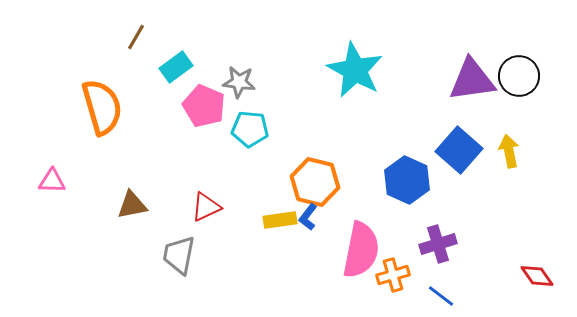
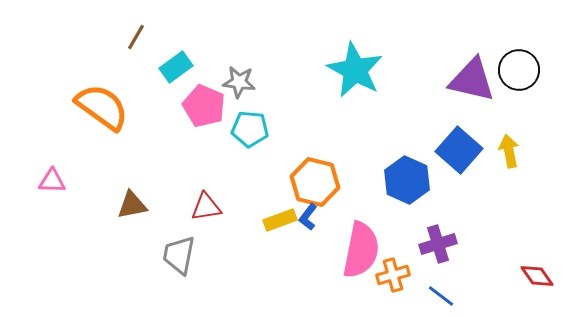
black circle: moved 6 px up
purple triangle: rotated 21 degrees clockwise
orange semicircle: rotated 38 degrees counterclockwise
red triangle: rotated 16 degrees clockwise
yellow rectangle: rotated 12 degrees counterclockwise
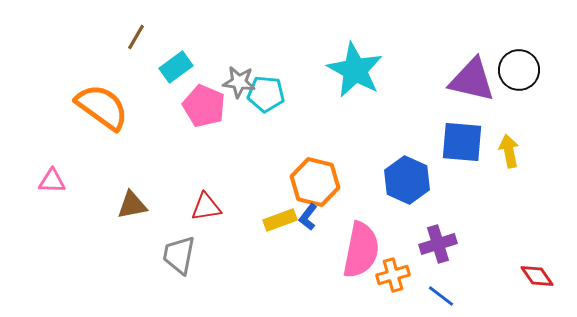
cyan pentagon: moved 16 px right, 35 px up
blue square: moved 3 px right, 8 px up; rotated 36 degrees counterclockwise
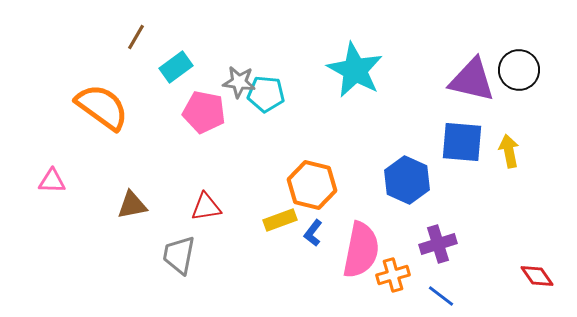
pink pentagon: moved 6 px down; rotated 12 degrees counterclockwise
orange hexagon: moved 3 px left, 3 px down
blue L-shape: moved 5 px right, 16 px down
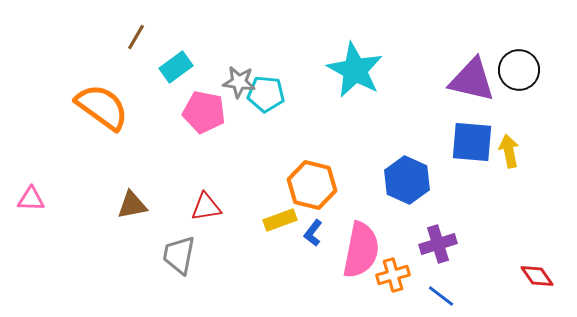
blue square: moved 10 px right
pink triangle: moved 21 px left, 18 px down
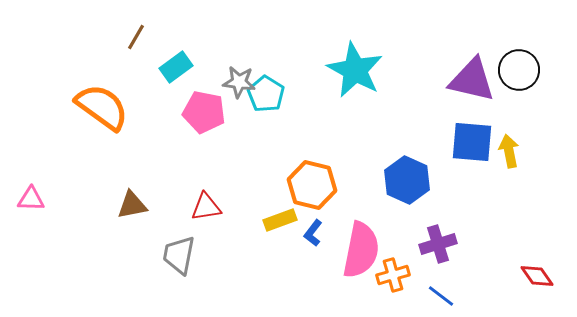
cyan pentagon: rotated 27 degrees clockwise
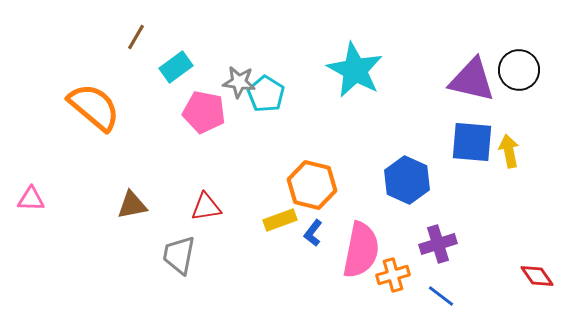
orange semicircle: moved 8 px left; rotated 4 degrees clockwise
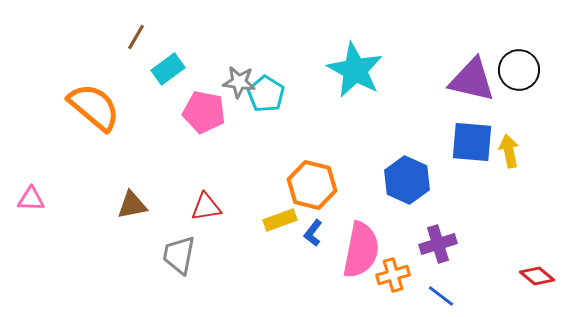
cyan rectangle: moved 8 px left, 2 px down
red diamond: rotated 16 degrees counterclockwise
